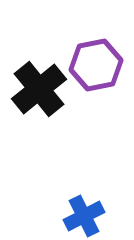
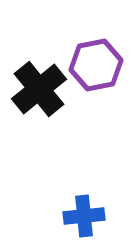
blue cross: rotated 21 degrees clockwise
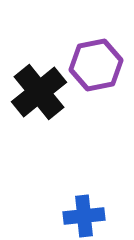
black cross: moved 3 px down
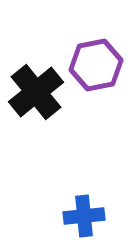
black cross: moved 3 px left
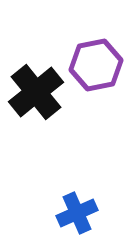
blue cross: moved 7 px left, 3 px up; rotated 18 degrees counterclockwise
